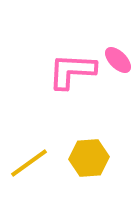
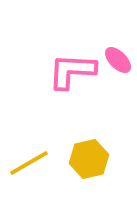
yellow hexagon: moved 1 px down; rotated 9 degrees counterclockwise
yellow line: rotated 6 degrees clockwise
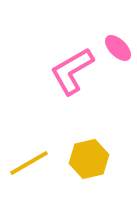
pink ellipse: moved 12 px up
pink L-shape: rotated 33 degrees counterclockwise
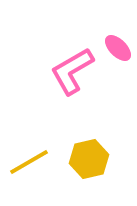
yellow line: moved 1 px up
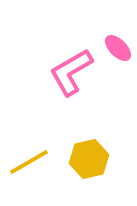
pink L-shape: moved 1 px left, 1 px down
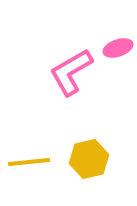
pink ellipse: rotated 64 degrees counterclockwise
yellow line: rotated 24 degrees clockwise
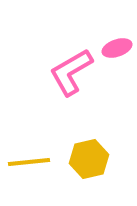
pink ellipse: moved 1 px left
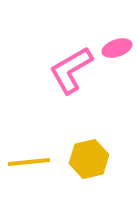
pink L-shape: moved 2 px up
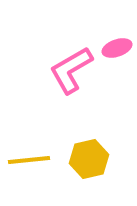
yellow line: moved 2 px up
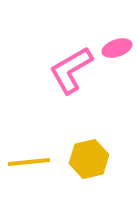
yellow line: moved 2 px down
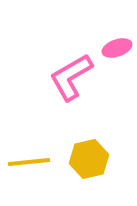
pink L-shape: moved 7 px down
